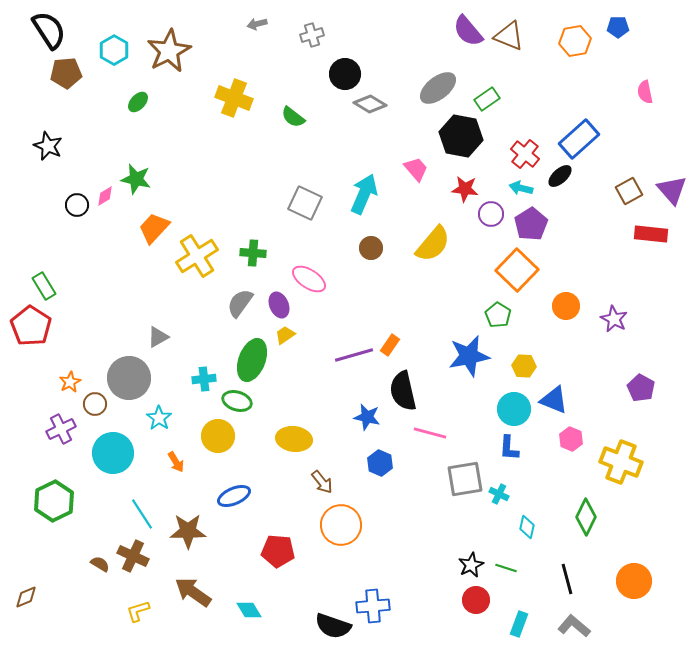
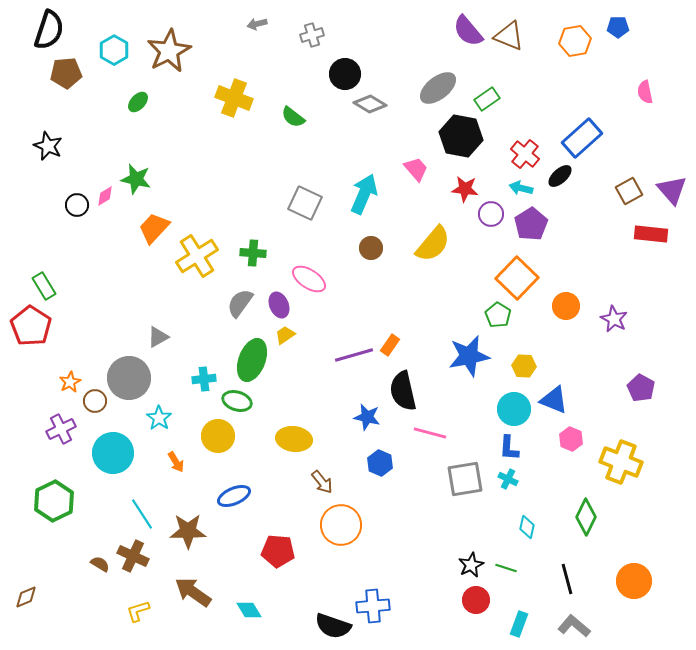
black semicircle at (49, 30): rotated 51 degrees clockwise
blue rectangle at (579, 139): moved 3 px right, 1 px up
orange square at (517, 270): moved 8 px down
brown circle at (95, 404): moved 3 px up
cyan cross at (499, 494): moved 9 px right, 15 px up
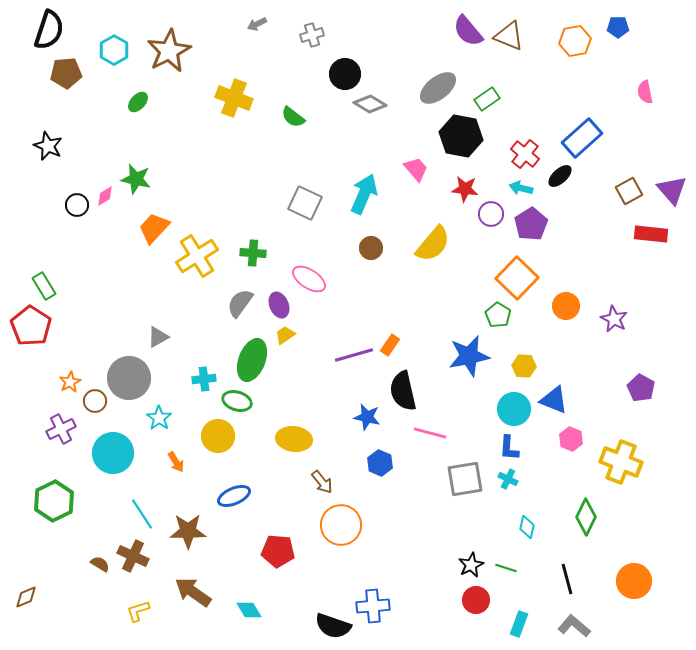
gray arrow at (257, 24): rotated 12 degrees counterclockwise
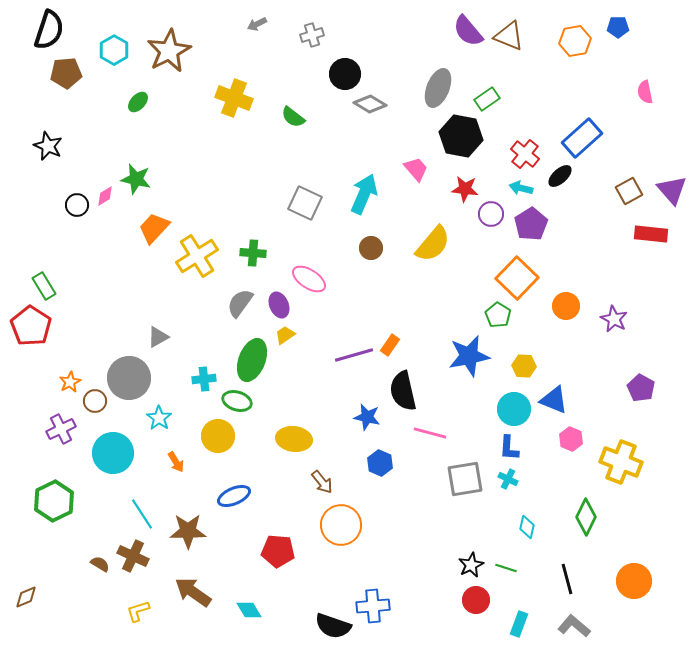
gray ellipse at (438, 88): rotated 30 degrees counterclockwise
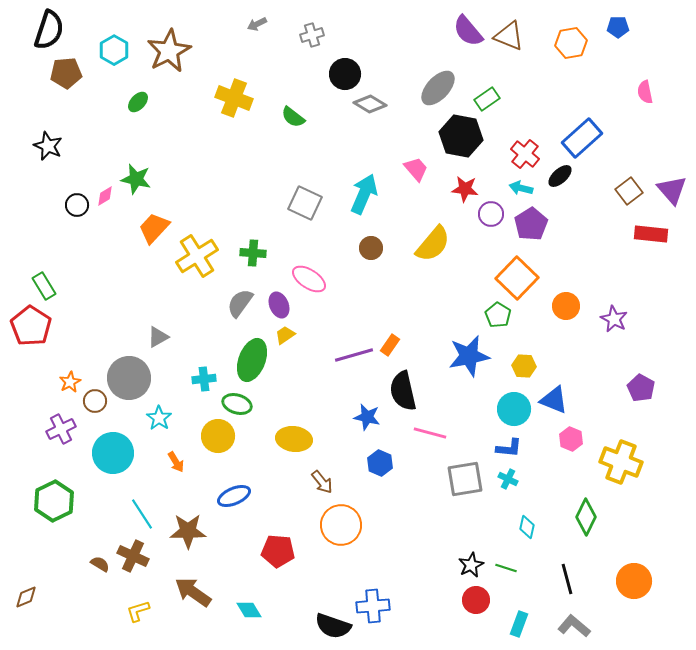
orange hexagon at (575, 41): moved 4 px left, 2 px down
gray ellipse at (438, 88): rotated 21 degrees clockwise
brown square at (629, 191): rotated 8 degrees counterclockwise
green ellipse at (237, 401): moved 3 px down
blue L-shape at (509, 448): rotated 88 degrees counterclockwise
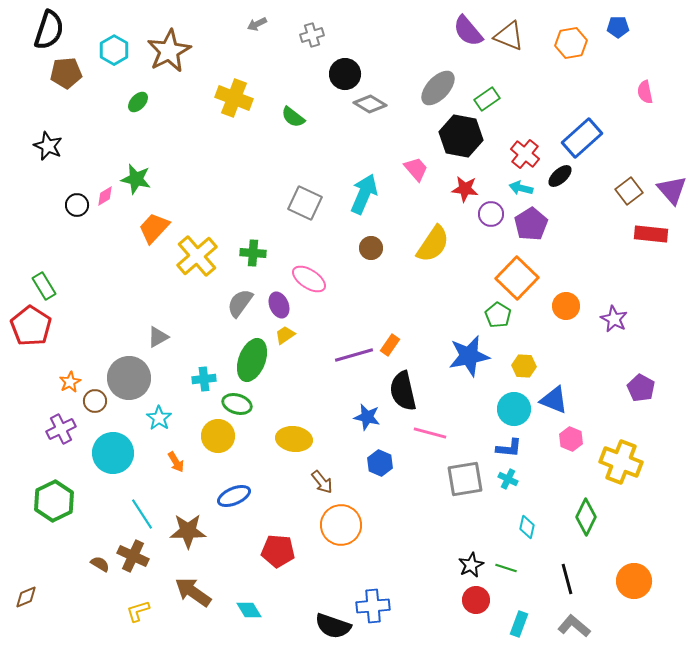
yellow semicircle at (433, 244): rotated 6 degrees counterclockwise
yellow cross at (197, 256): rotated 9 degrees counterclockwise
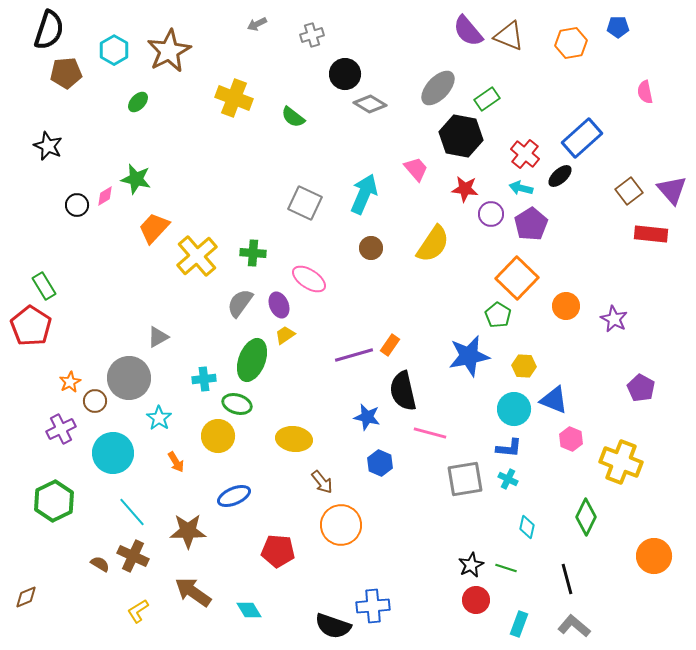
cyan line at (142, 514): moved 10 px left, 2 px up; rotated 8 degrees counterclockwise
orange circle at (634, 581): moved 20 px right, 25 px up
yellow L-shape at (138, 611): rotated 15 degrees counterclockwise
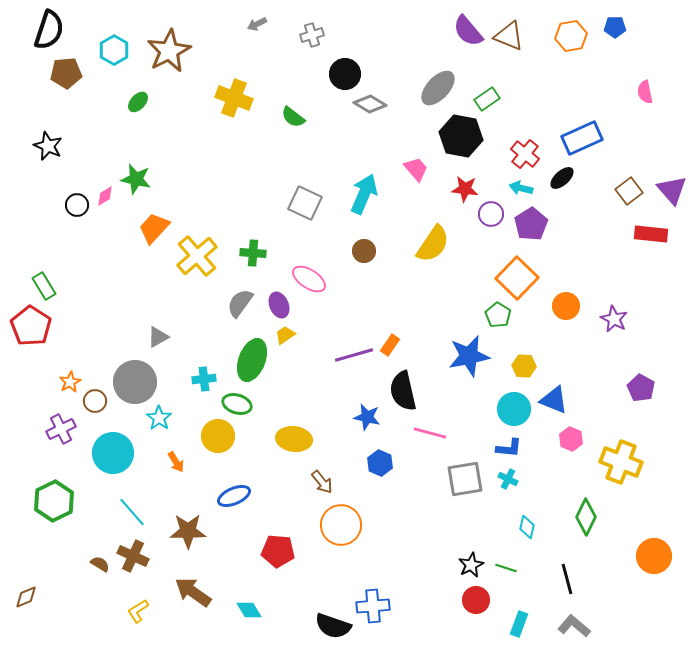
blue pentagon at (618, 27): moved 3 px left
orange hexagon at (571, 43): moved 7 px up
blue rectangle at (582, 138): rotated 18 degrees clockwise
black ellipse at (560, 176): moved 2 px right, 2 px down
brown circle at (371, 248): moved 7 px left, 3 px down
gray circle at (129, 378): moved 6 px right, 4 px down
